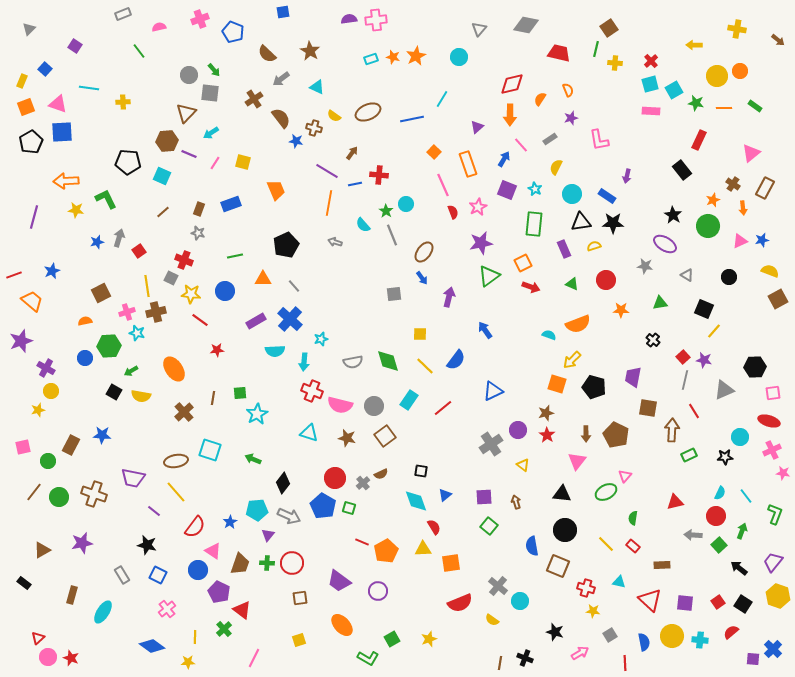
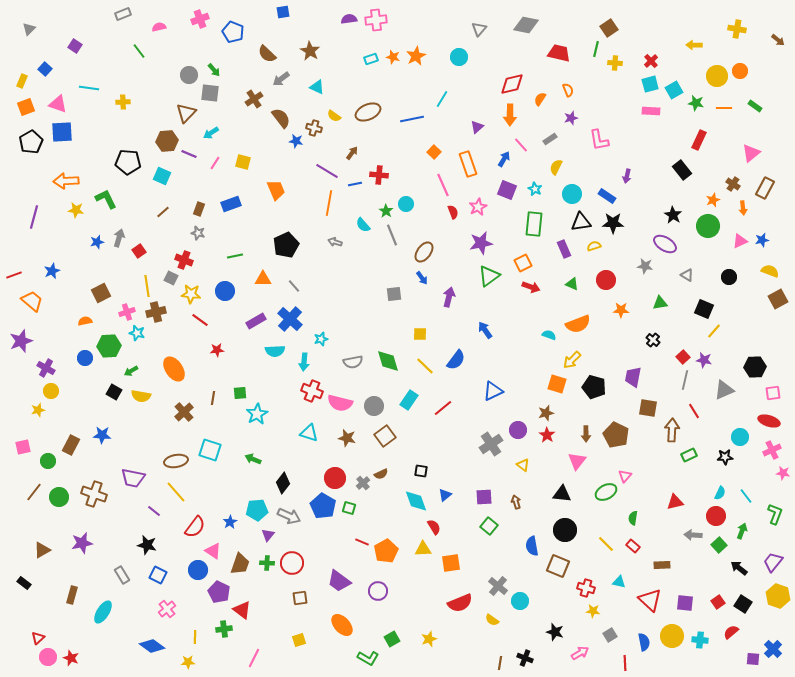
pink semicircle at (340, 405): moved 2 px up
green cross at (224, 629): rotated 35 degrees clockwise
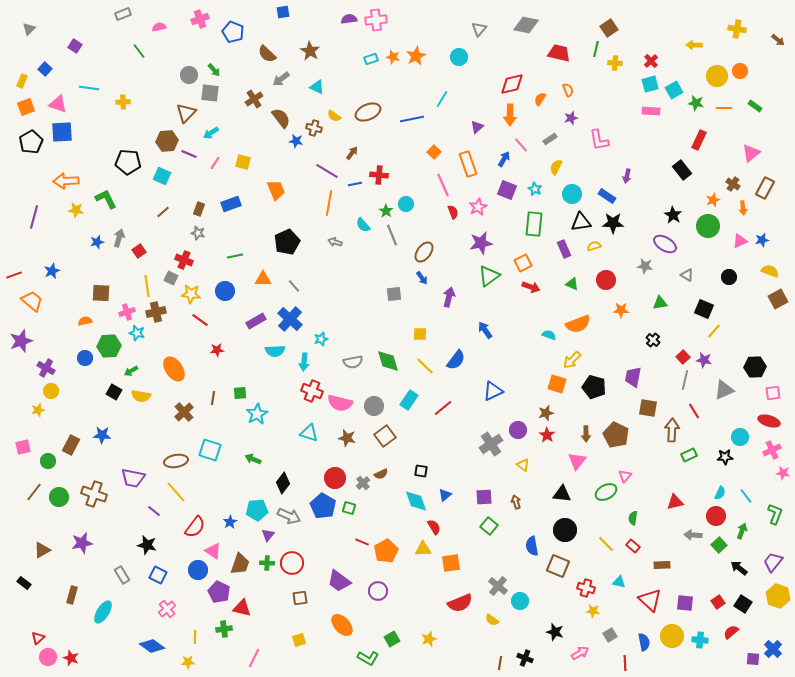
black pentagon at (286, 245): moved 1 px right, 3 px up
brown square at (101, 293): rotated 30 degrees clockwise
red triangle at (242, 610): moved 2 px up; rotated 24 degrees counterclockwise
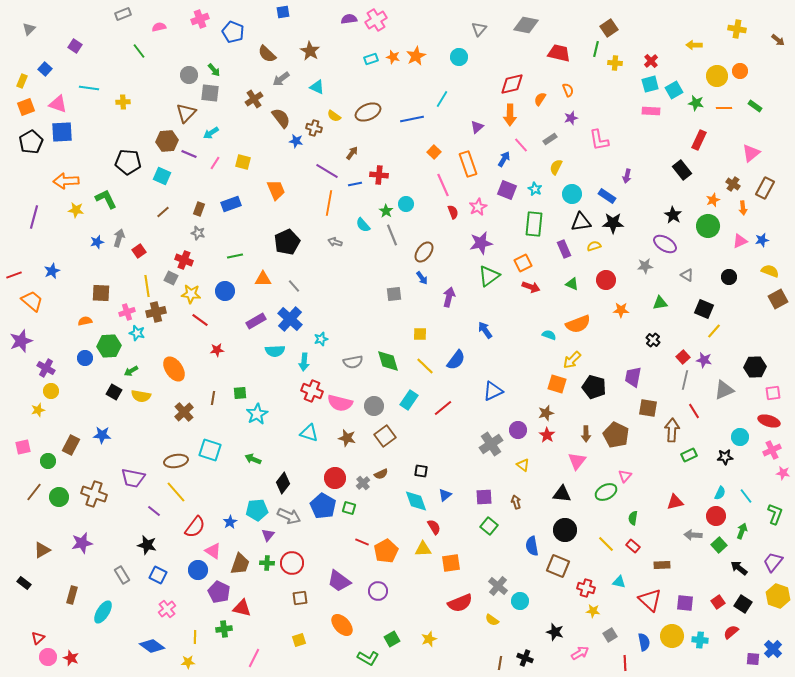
pink cross at (376, 20): rotated 25 degrees counterclockwise
gray star at (645, 266): rotated 14 degrees counterclockwise
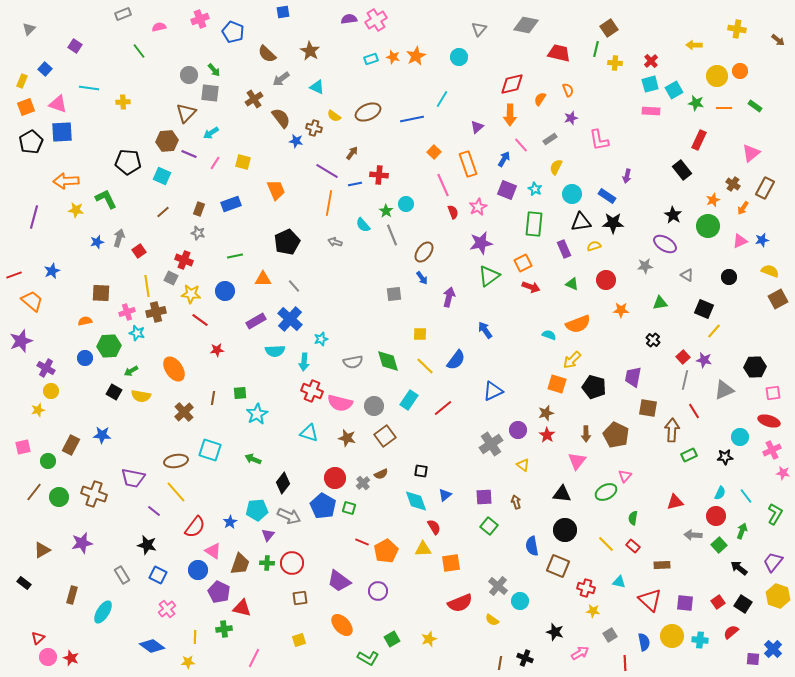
orange arrow at (743, 208): rotated 40 degrees clockwise
green L-shape at (775, 514): rotated 10 degrees clockwise
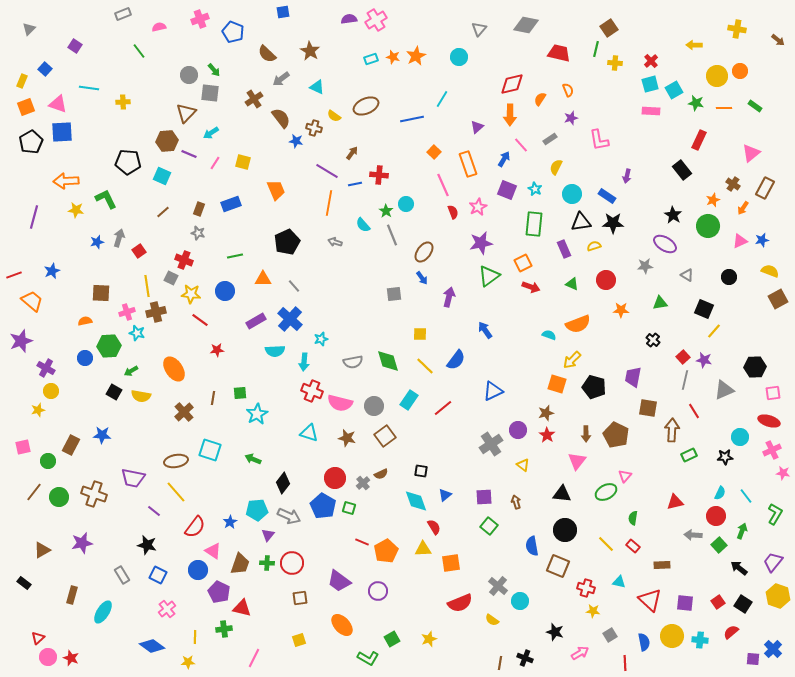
brown ellipse at (368, 112): moved 2 px left, 6 px up
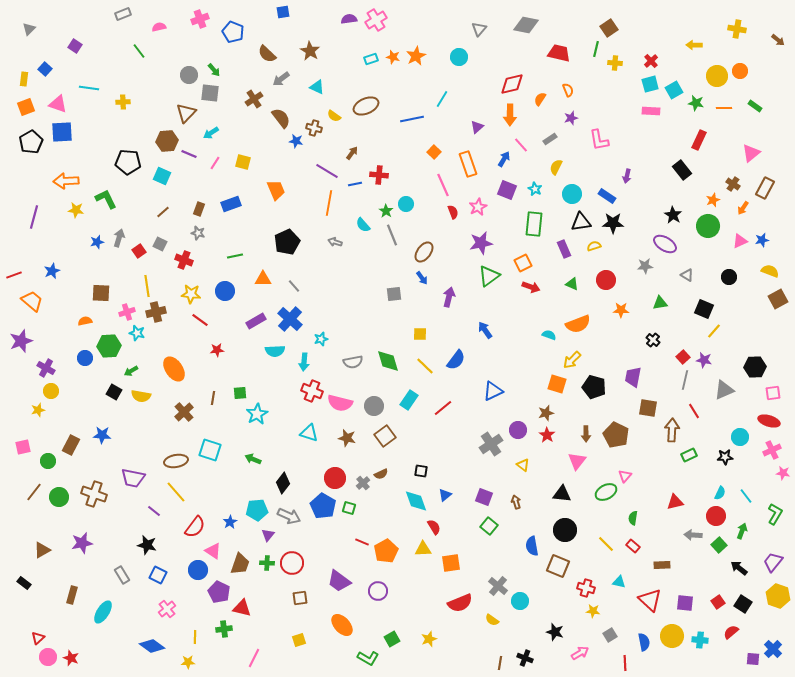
yellow rectangle at (22, 81): moved 2 px right, 2 px up; rotated 16 degrees counterclockwise
gray square at (171, 278): moved 11 px left, 34 px up
purple square at (484, 497): rotated 24 degrees clockwise
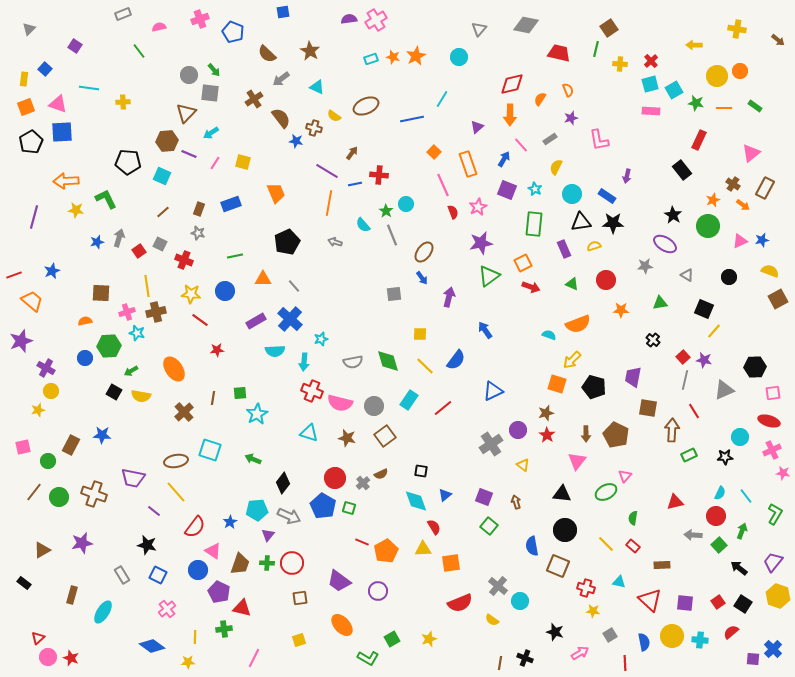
yellow cross at (615, 63): moved 5 px right, 1 px down
orange trapezoid at (276, 190): moved 3 px down
orange arrow at (743, 208): moved 3 px up; rotated 88 degrees counterclockwise
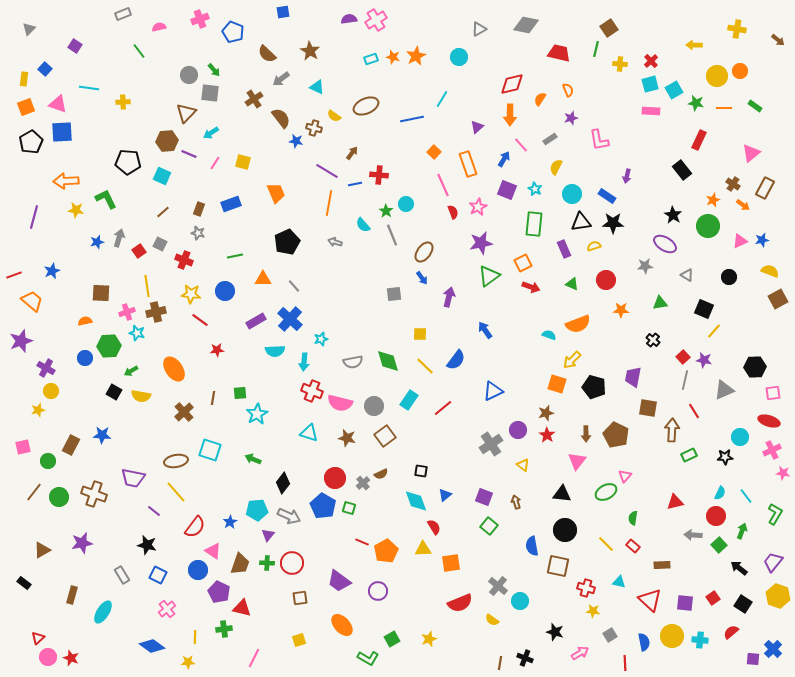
gray triangle at (479, 29): rotated 21 degrees clockwise
brown square at (558, 566): rotated 10 degrees counterclockwise
red square at (718, 602): moved 5 px left, 4 px up
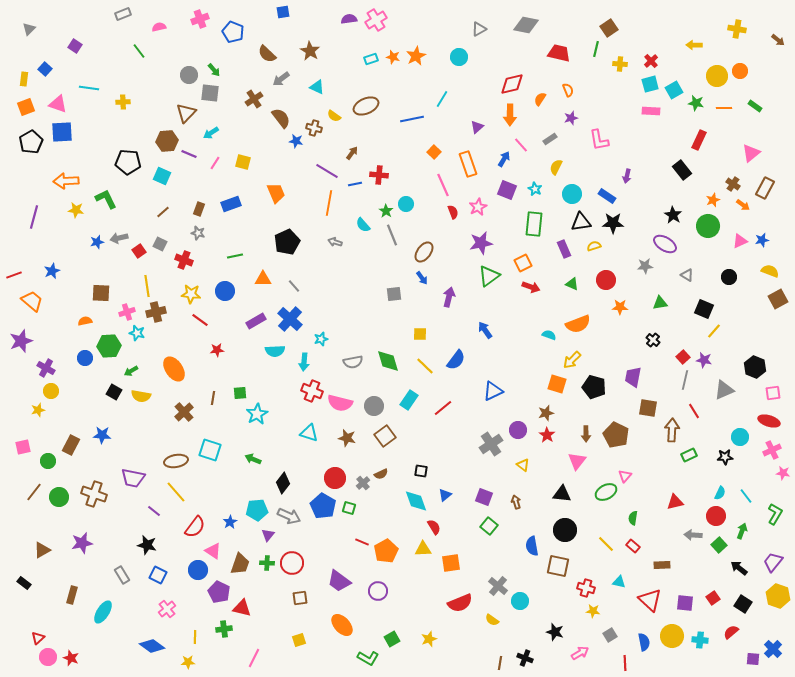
gray arrow at (119, 238): rotated 120 degrees counterclockwise
orange star at (621, 310): moved 1 px left, 3 px up
black hexagon at (755, 367): rotated 25 degrees clockwise
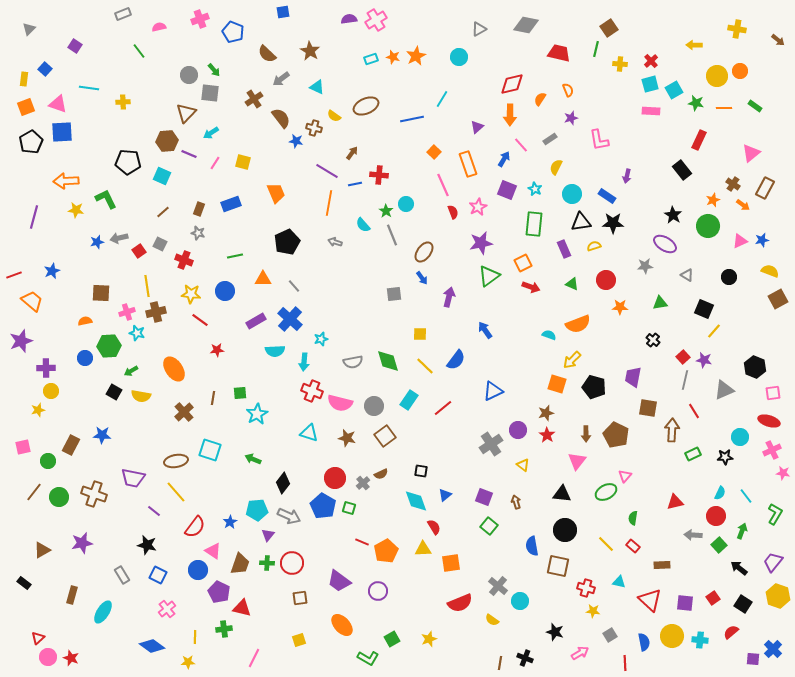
purple cross at (46, 368): rotated 30 degrees counterclockwise
green rectangle at (689, 455): moved 4 px right, 1 px up
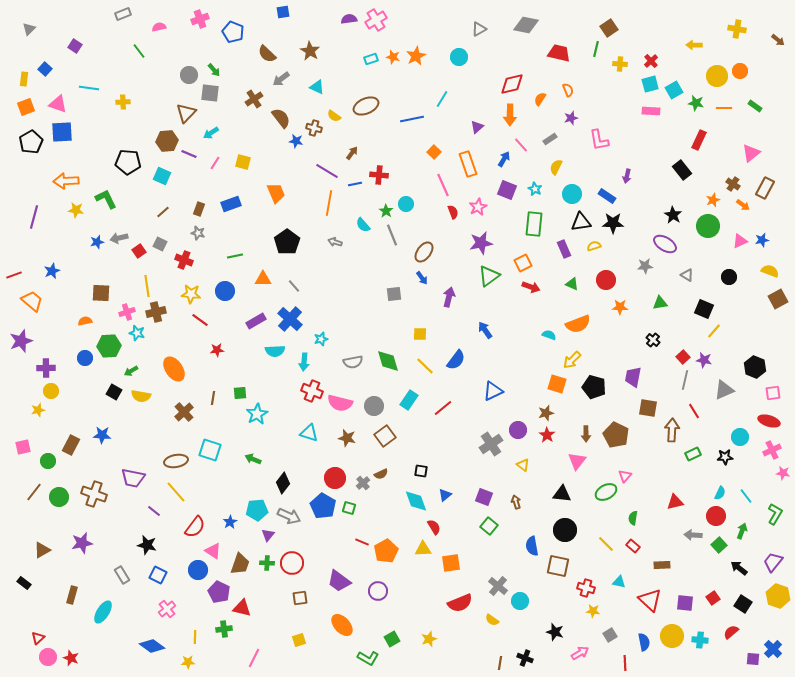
black pentagon at (287, 242): rotated 10 degrees counterclockwise
